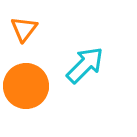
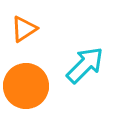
orange triangle: rotated 20 degrees clockwise
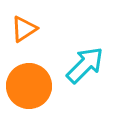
orange circle: moved 3 px right
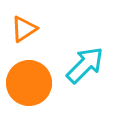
orange circle: moved 3 px up
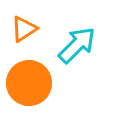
cyan arrow: moved 8 px left, 20 px up
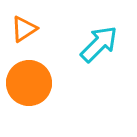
cyan arrow: moved 22 px right, 1 px up
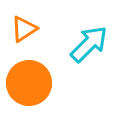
cyan arrow: moved 10 px left
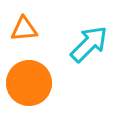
orange triangle: rotated 28 degrees clockwise
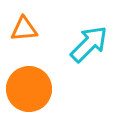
orange circle: moved 6 px down
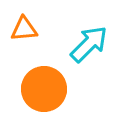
orange circle: moved 15 px right
